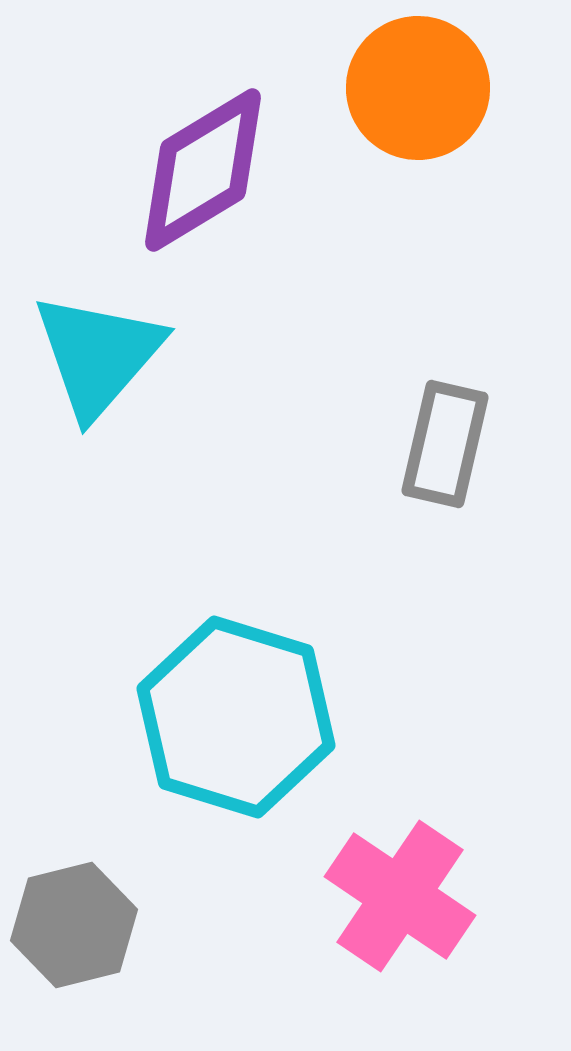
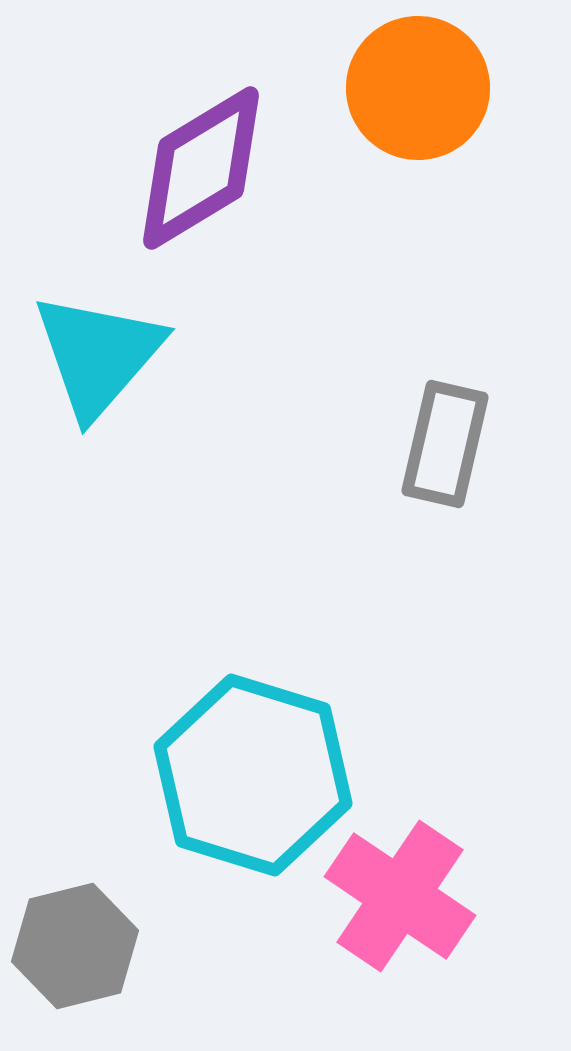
purple diamond: moved 2 px left, 2 px up
cyan hexagon: moved 17 px right, 58 px down
gray hexagon: moved 1 px right, 21 px down
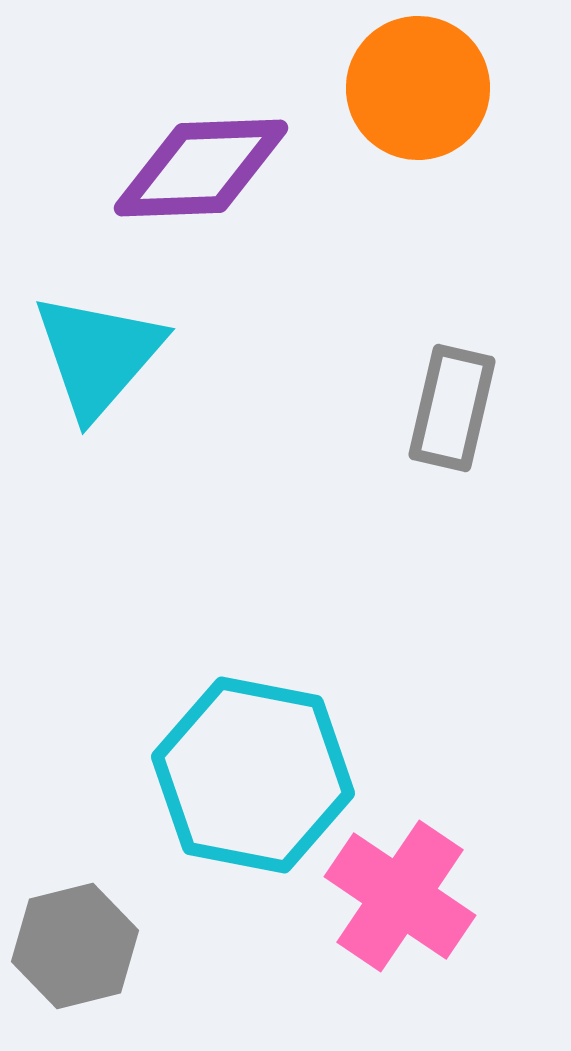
purple diamond: rotated 29 degrees clockwise
gray rectangle: moved 7 px right, 36 px up
cyan hexagon: rotated 6 degrees counterclockwise
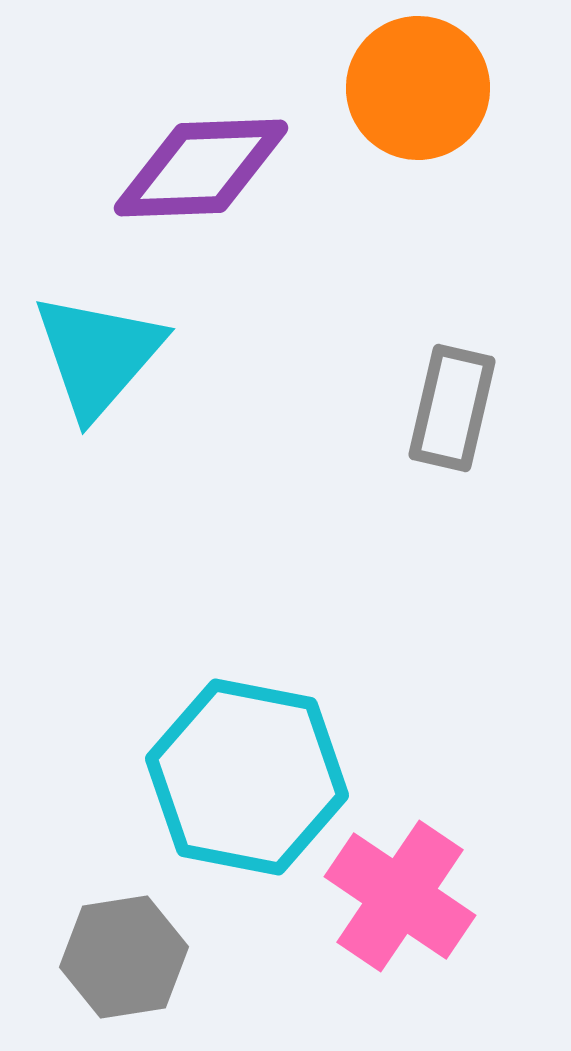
cyan hexagon: moved 6 px left, 2 px down
gray hexagon: moved 49 px right, 11 px down; rotated 5 degrees clockwise
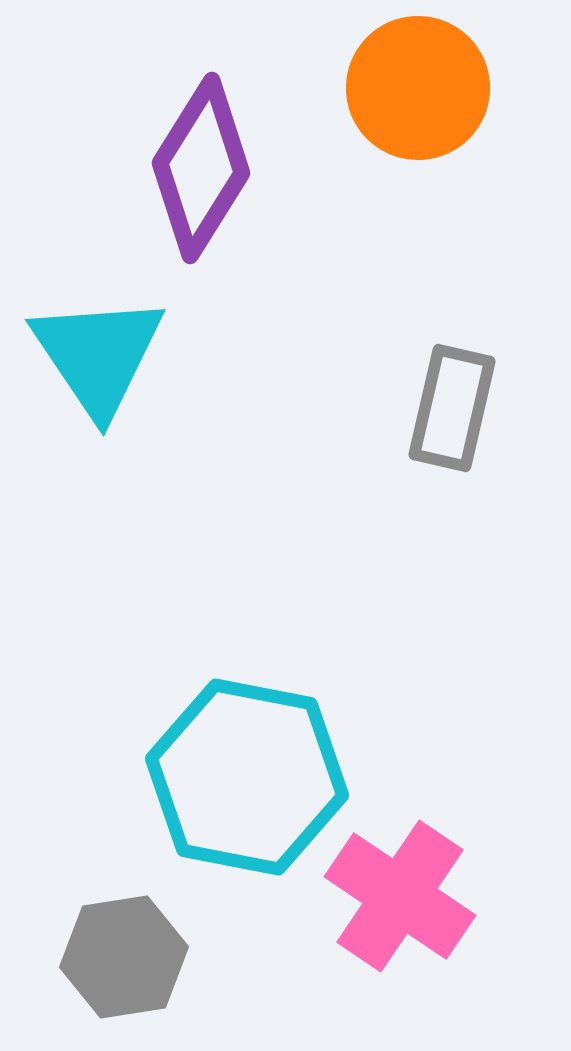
purple diamond: rotated 56 degrees counterclockwise
cyan triangle: rotated 15 degrees counterclockwise
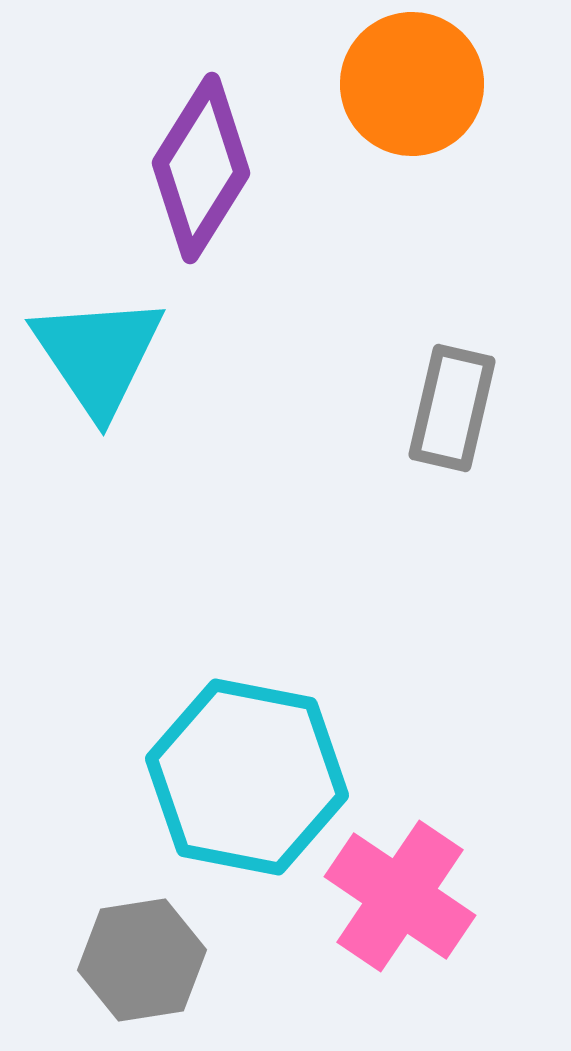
orange circle: moved 6 px left, 4 px up
gray hexagon: moved 18 px right, 3 px down
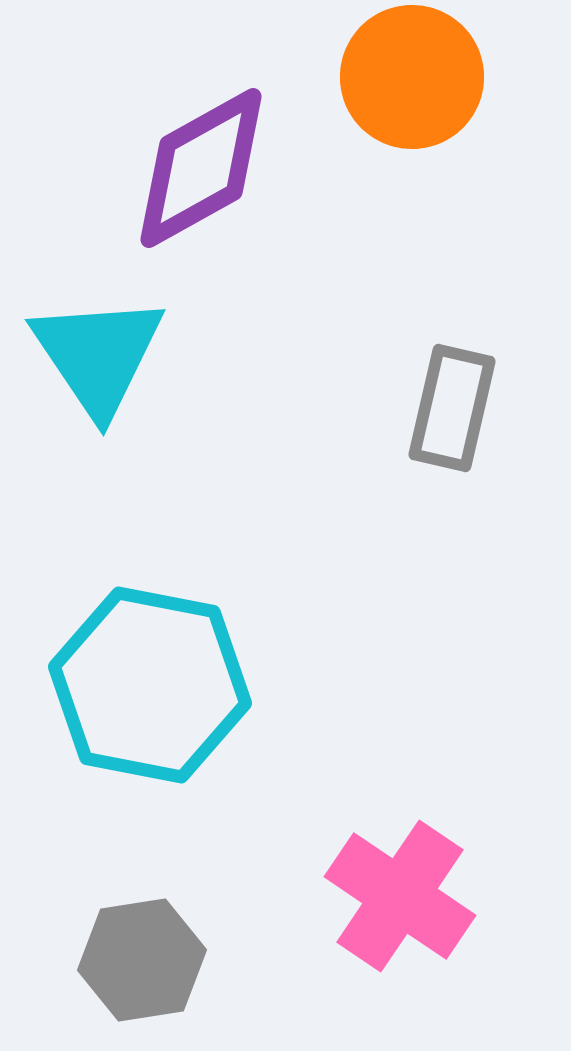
orange circle: moved 7 px up
purple diamond: rotated 29 degrees clockwise
cyan hexagon: moved 97 px left, 92 px up
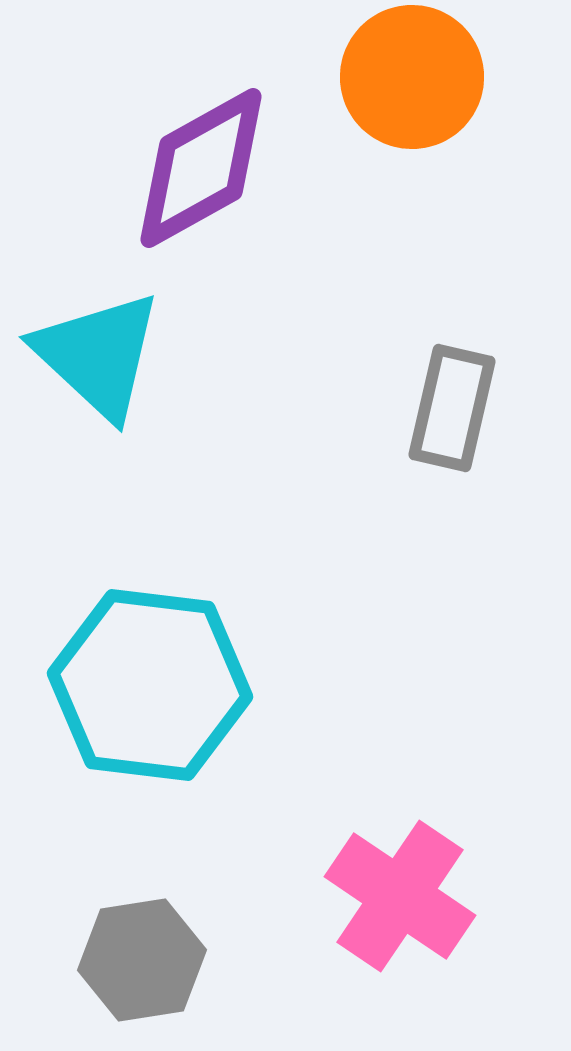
cyan triangle: rotated 13 degrees counterclockwise
cyan hexagon: rotated 4 degrees counterclockwise
